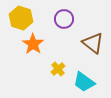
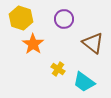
yellow cross: rotated 16 degrees counterclockwise
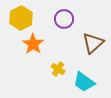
yellow hexagon: rotated 15 degrees clockwise
brown triangle: rotated 40 degrees clockwise
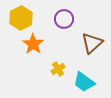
brown triangle: moved 1 px left
yellow cross: rotated 24 degrees clockwise
